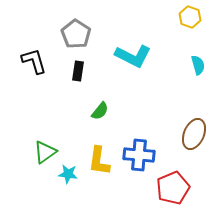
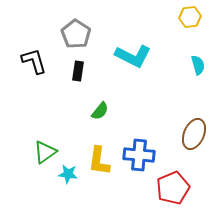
yellow hexagon: rotated 25 degrees counterclockwise
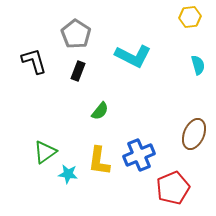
black rectangle: rotated 12 degrees clockwise
blue cross: rotated 28 degrees counterclockwise
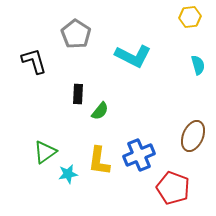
black rectangle: moved 23 px down; rotated 18 degrees counterclockwise
brown ellipse: moved 1 px left, 2 px down
cyan star: rotated 18 degrees counterclockwise
red pentagon: rotated 28 degrees counterclockwise
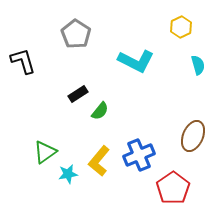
yellow hexagon: moved 9 px left, 10 px down; rotated 20 degrees counterclockwise
cyan L-shape: moved 3 px right, 5 px down
black L-shape: moved 11 px left
black rectangle: rotated 54 degrees clockwise
yellow L-shape: rotated 32 degrees clockwise
red pentagon: rotated 16 degrees clockwise
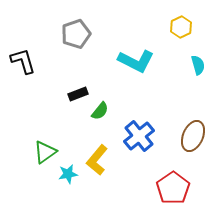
gray pentagon: rotated 20 degrees clockwise
black rectangle: rotated 12 degrees clockwise
blue cross: moved 19 px up; rotated 16 degrees counterclockwise
yellow L-shape: moved 2 px left, 1 px up
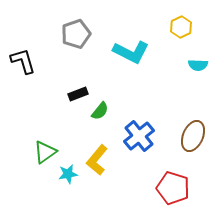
cyan L-shape: moved 5 px left, 9 px up
cyan semicircle: rotated 108 degrees clockwise
red pentagon: rotated 20 degrees counterclockwise
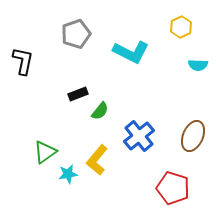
black L-shape: rotated 28 degrees clockwise
